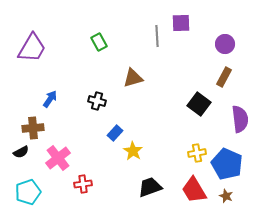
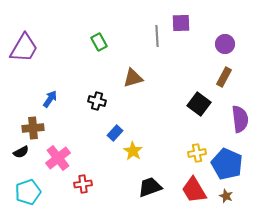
purple trapezoid: moved 8 px left
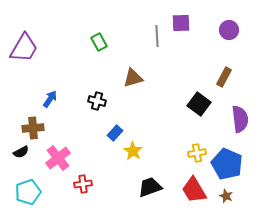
purple circle: moved 4 px right, 14 px up
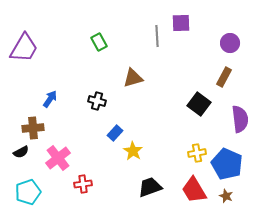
purple circle: moved 1 px right, 13 px down
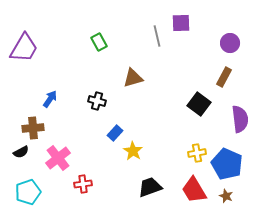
gray line: rotated 10 degrees counterclockwise
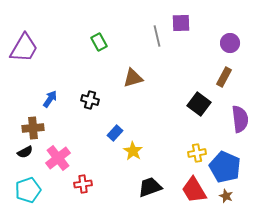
black cross: moved 7 px left, 1 px up
black semicircle: moved 4 px right
blue pentagon: moved 2 px left, 3 px down
cyan pentagon: moved 2 px up
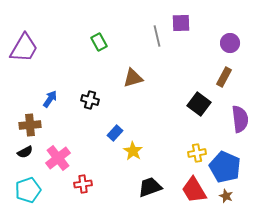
brown cross: moved 3 px left, 3 px up
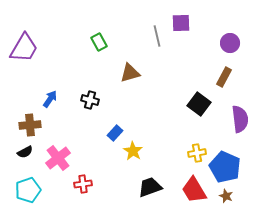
brown triangle: moved 3 px left, 5 px up
